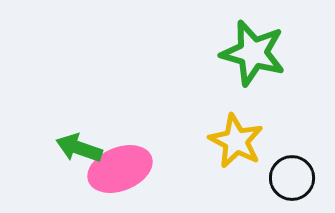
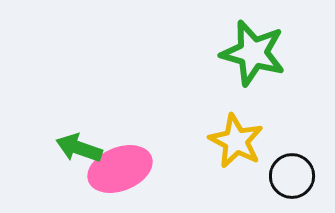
black circle: moved 2 px up
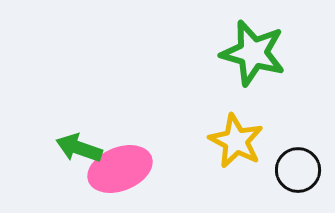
black circle: moved 6 px right, 6 px up
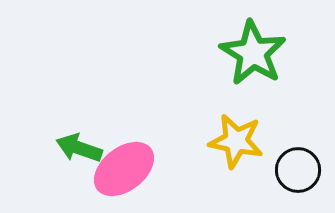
green star: rotated 16 degrees clockwise
yellow star: rotated 16 degrees counterclockwise
pink ellipse: moved 4 px right; rotated 16 degrees counterclockwise
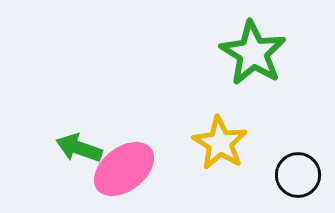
yellow star: moved 16 px left, 2 px down; rotated 20 degrees clockwise
black circle: moved 5 px down
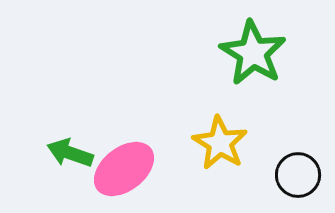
green arrow: moved 9 px left, 5 px down
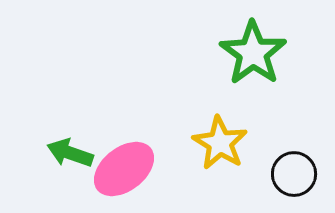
green star: rotated 4 degrees clockwise
black circle: moved 4 px left, 1 px up
